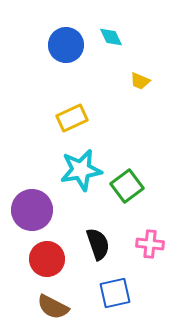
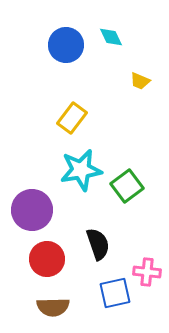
yellow rectangle: rotated 28 degrees counterclockwise
pink cross: moved 3 px left, 28 px down
brown semicircle: rotated 28 degrees counterclockwise
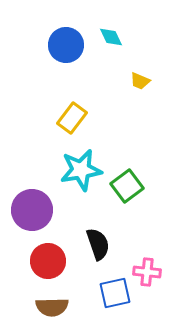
red circle: moved 1 px right, 2 px down
brown semicircle: moved 1 px left
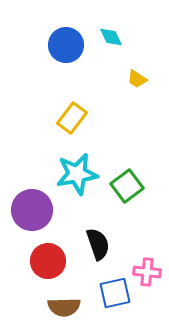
yellow trapezoid: moved 3 px left, 2 px up; rotated 10 degrees clockwise
cyan star: moved 4 px left, 4 px down
brown semicircle: moved 12 px right
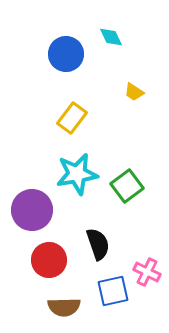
blue circle: moved 9 px down
yellow trapezoid: moved 3 px left, 13 px down
red circle: moved 1 px right, 1 px up
pink cross: rotated 20 degrees clockwise
blue square: moved 2 px left, 2 px up
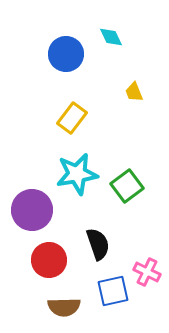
yellow trapezoid: rotated 35 degrees clockwise
